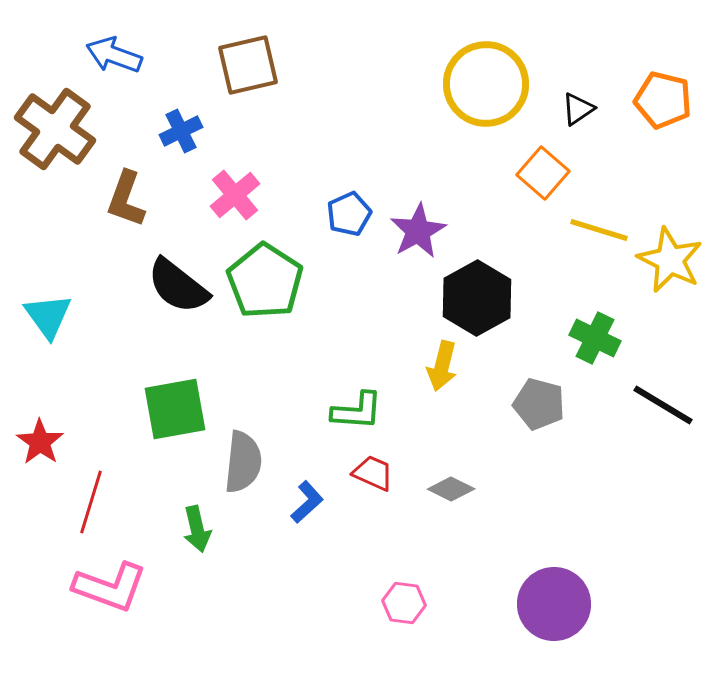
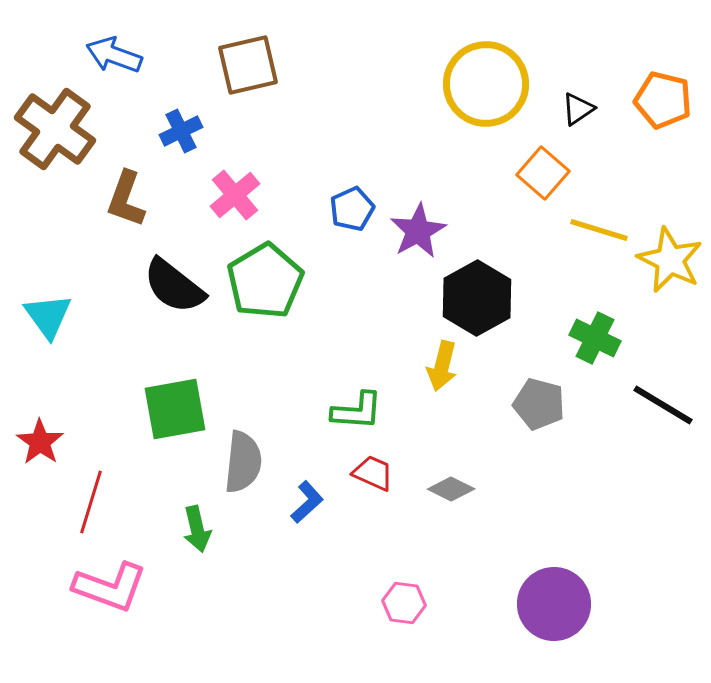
blue pentagon: moved 3 px right, 5 px up
green pentagon: rotated 8 degrees clockwise
black semicircle: moved 4 px left
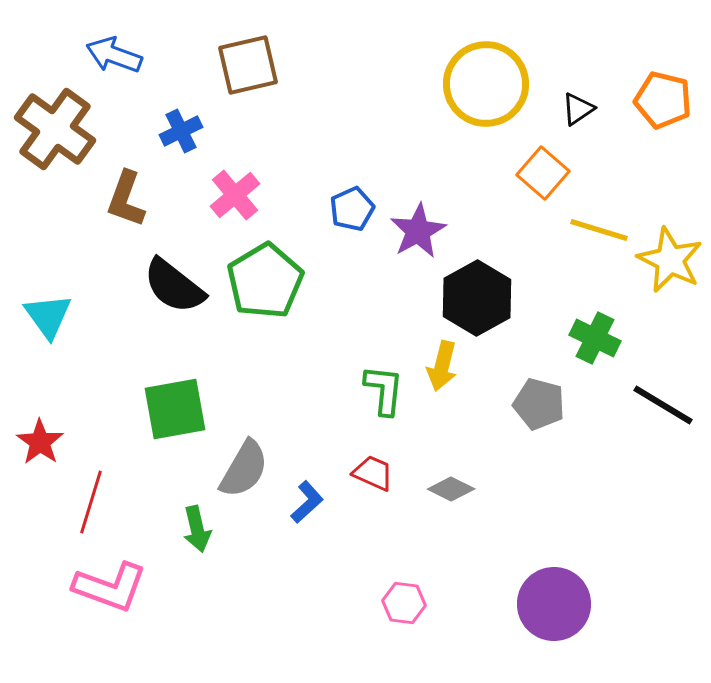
green L-shape: moved 27 px right, 21 px up; rotated 88 degrees counterclockwise
gray semicircle: moved 1 px right, 7 px down; rotated 24 degrees clockwise
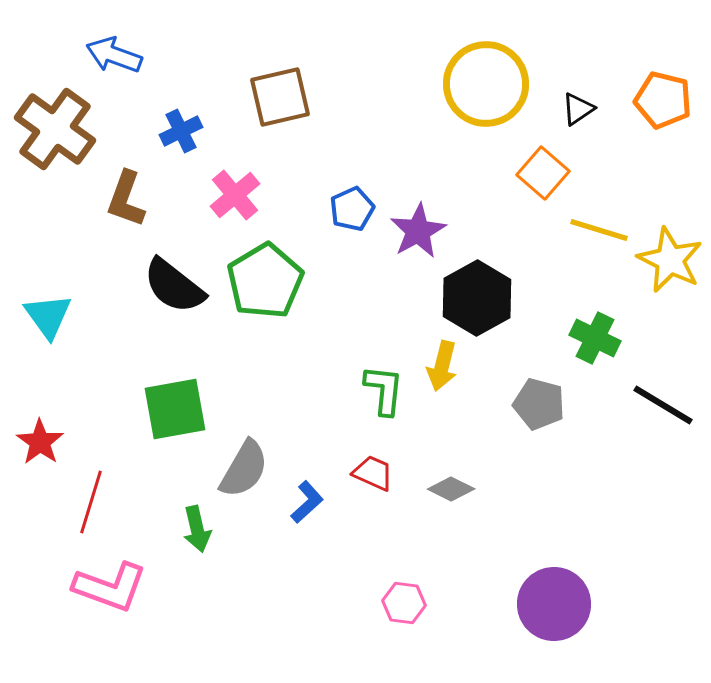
brown square: moved 32 px right, 32 px down
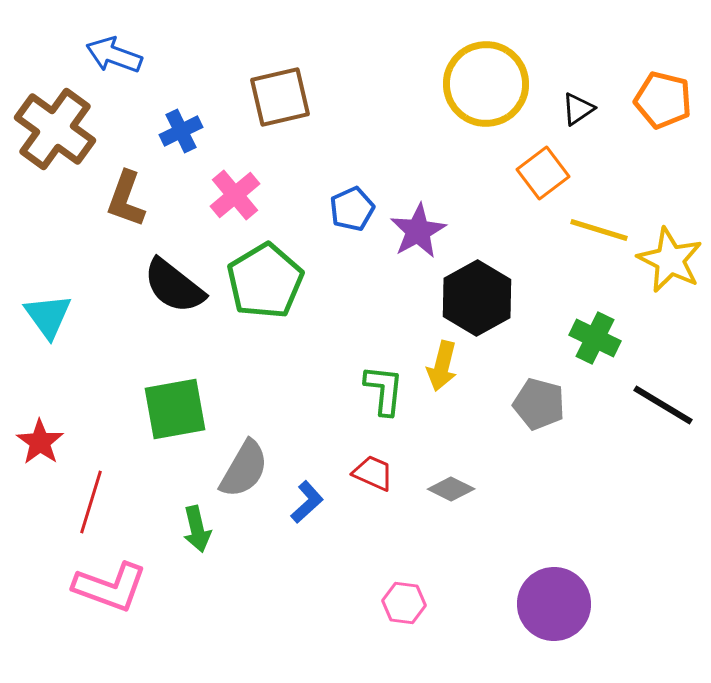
orange square: rotated 12 degrees clockwise
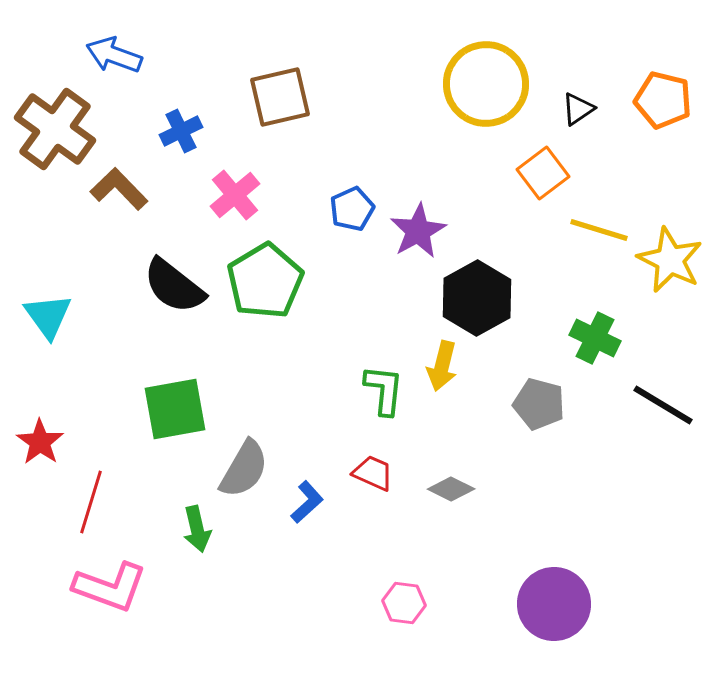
brown L-shape: moved 7 px left, 10 px up; rotated 116 degrees clockwise
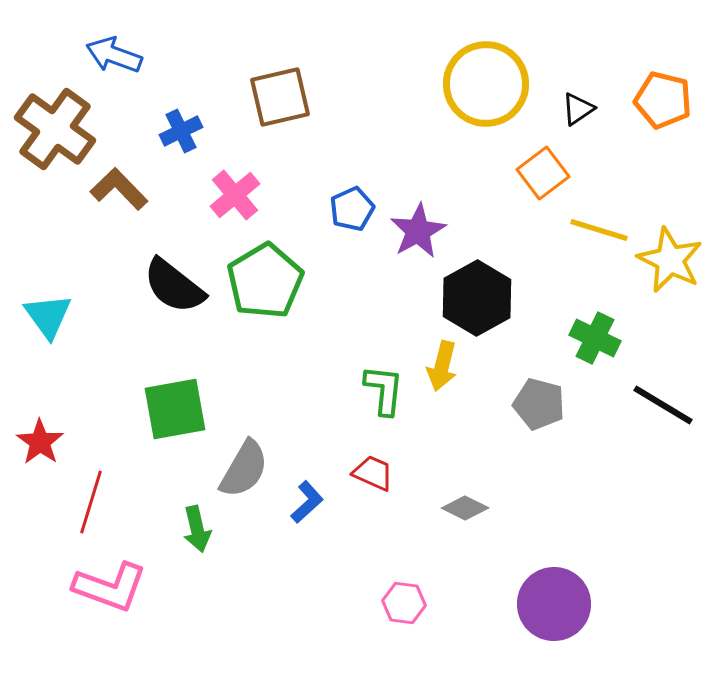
gray diamond: moved 14 px right, 19 px down
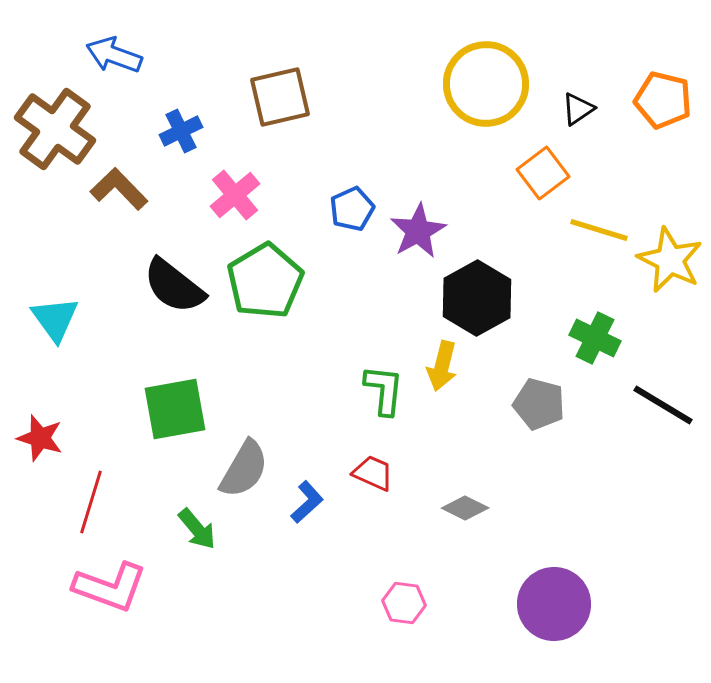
cyan triangle: moved 7 px right, 3 px down
red star: moved 4 px up; rotated 18 degrees counterclockwise
green arrow: rotated 27 degrees counterclockwise
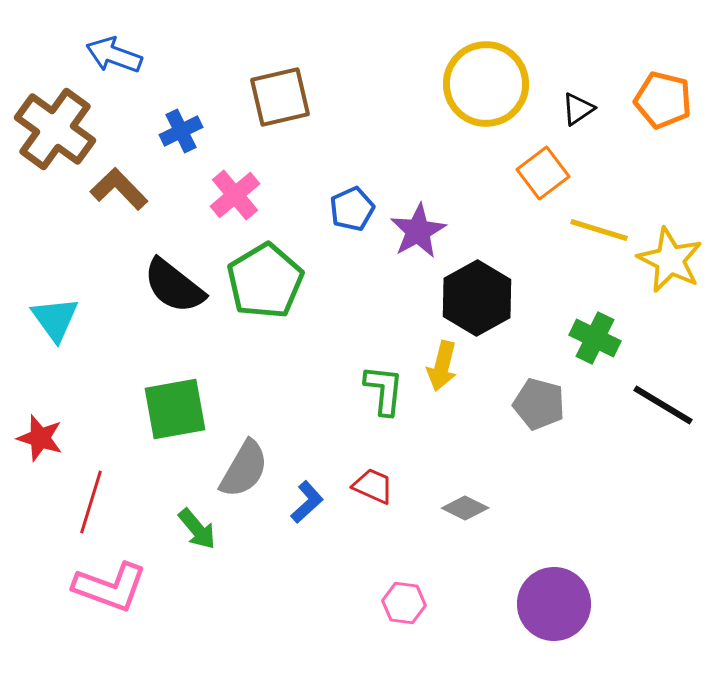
red trapezoid: moved 13 px down
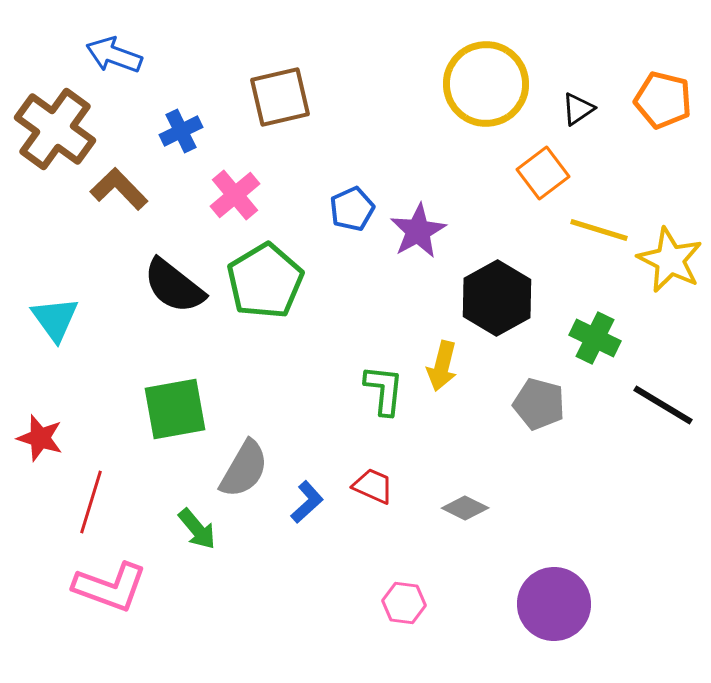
black hexagon: moved 20 px right
